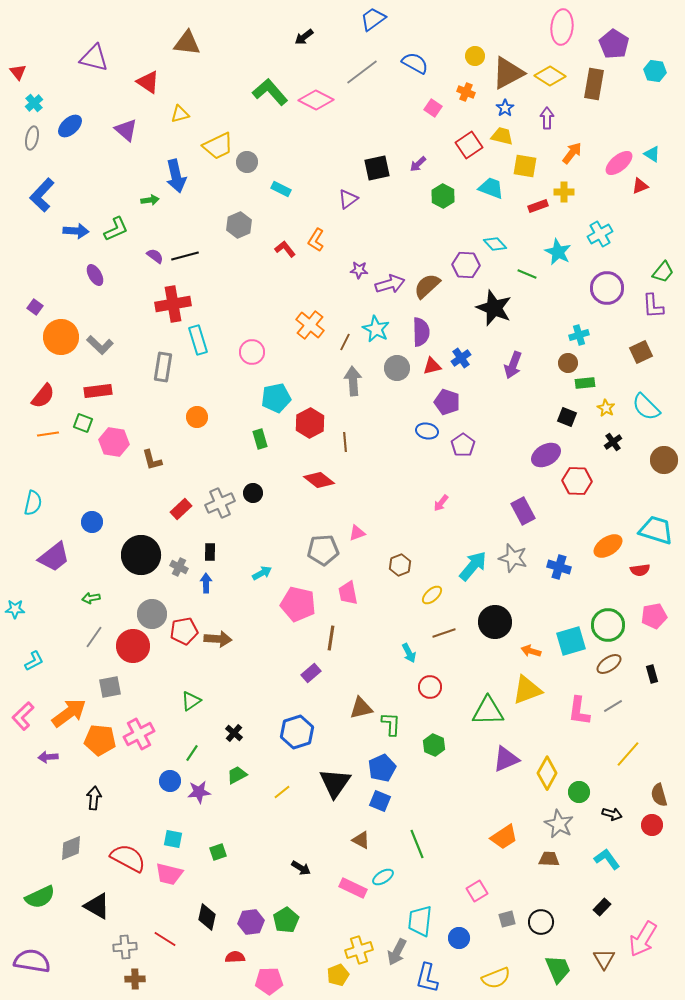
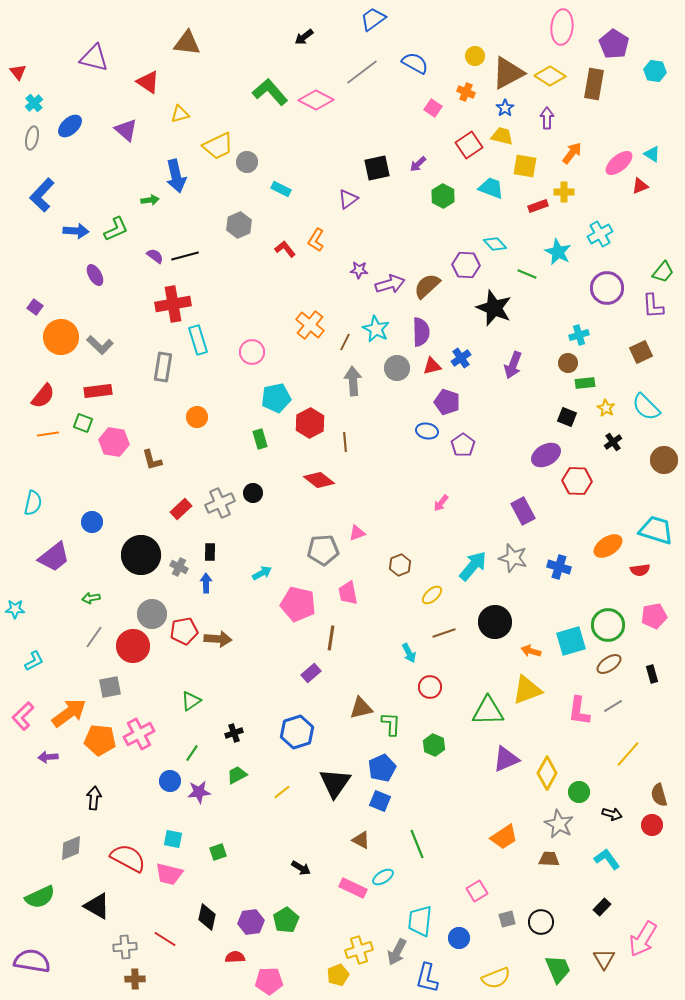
black cross at (234, 733): rotated 30 degrees clockwise
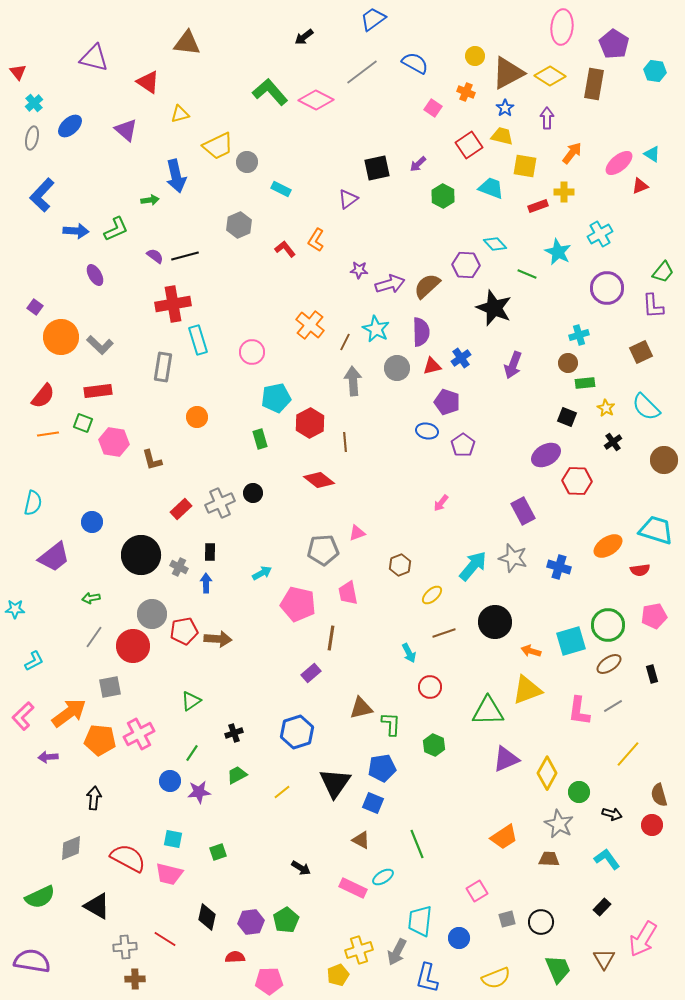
blue pentagon at (382, 768): rotated 16 degrees clockwise
blue square at (380, 801): moved 7 px left, 2 px down
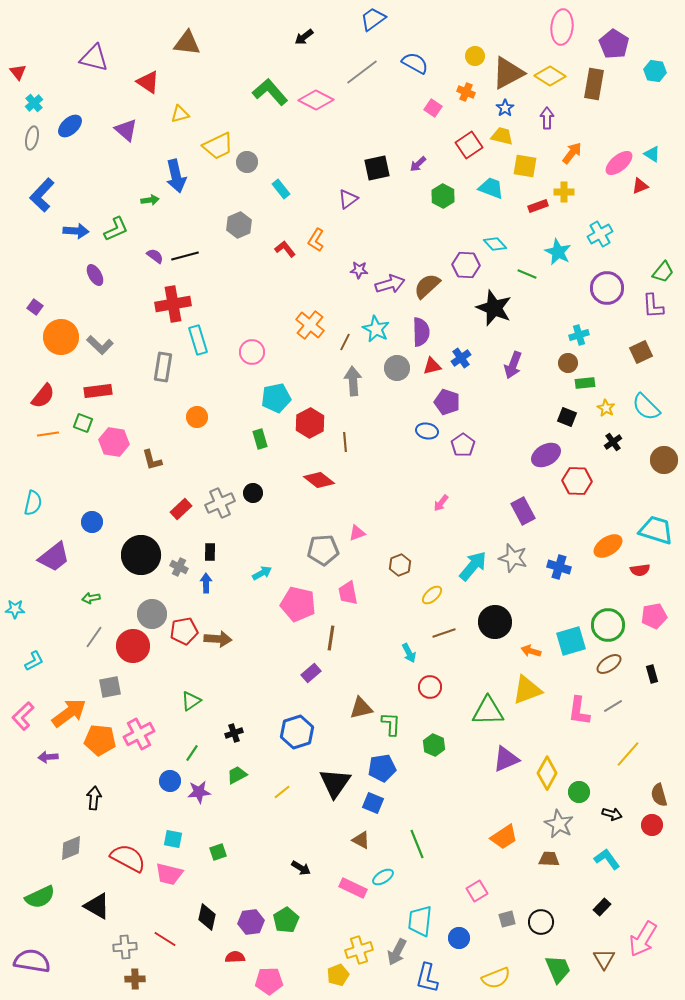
cyan rectangle at (281, 189): rotated 24 degrees clockwise
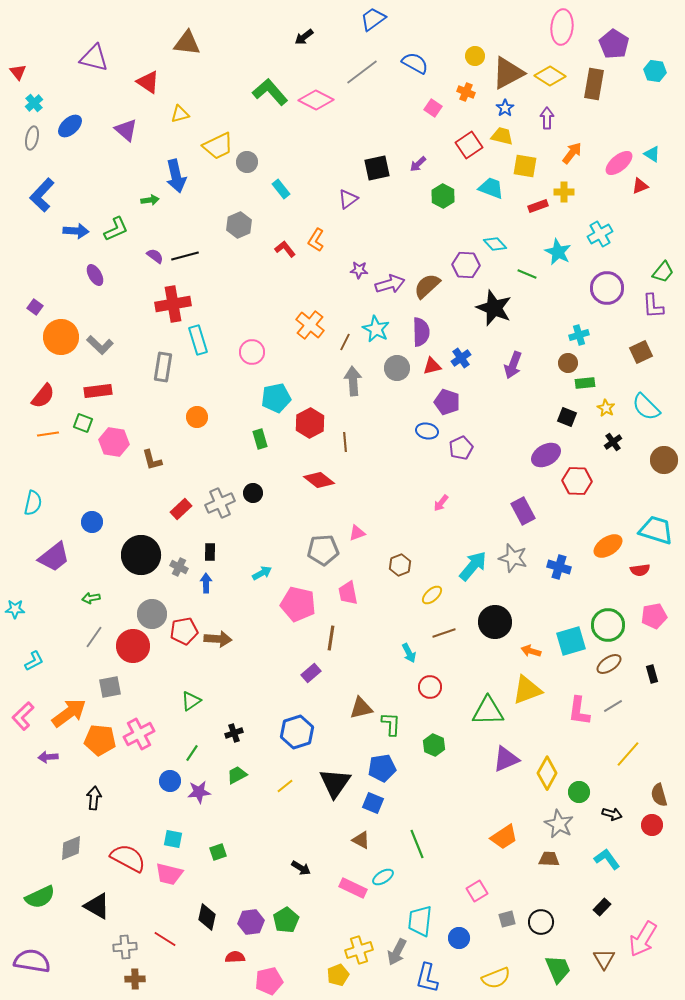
purple pentagon at (463, 445): moved 2 px left, 3 px down; rotated 10 degrees clockwise
yellow line at (282, 792): moved 3 px right, 6 px up
pink pentagon at (269, 981): rotated 12 degrees counterclockwise
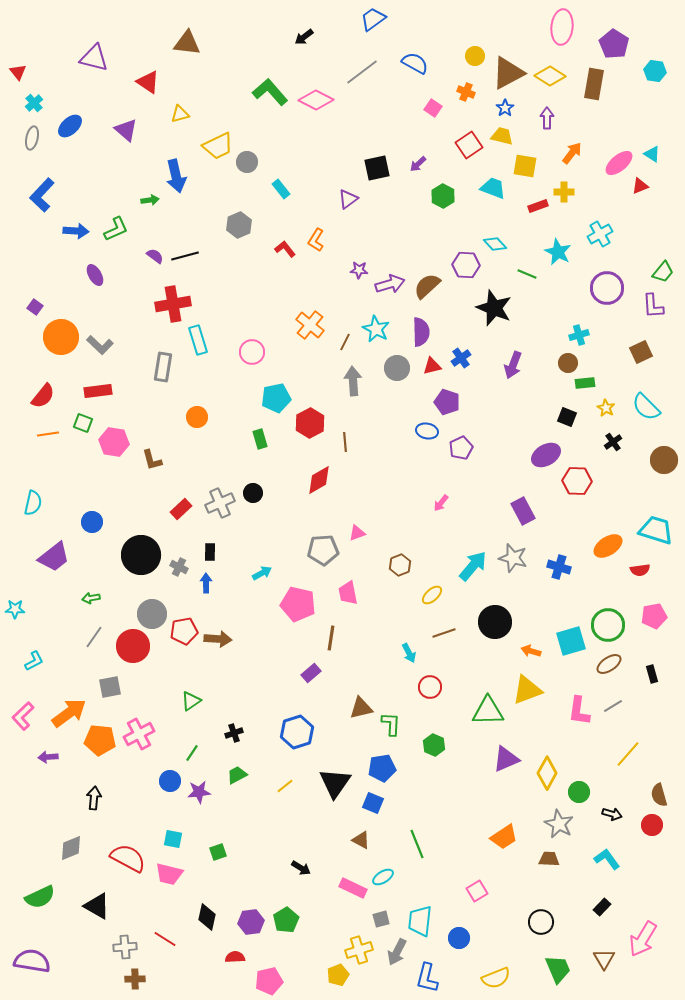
cyan trapezoid at (491, 188): moved 2 px right
red diamond at (319, 480): rotated 68 degrees counterclockwise
gray square at (507, 919): moved 126 px left
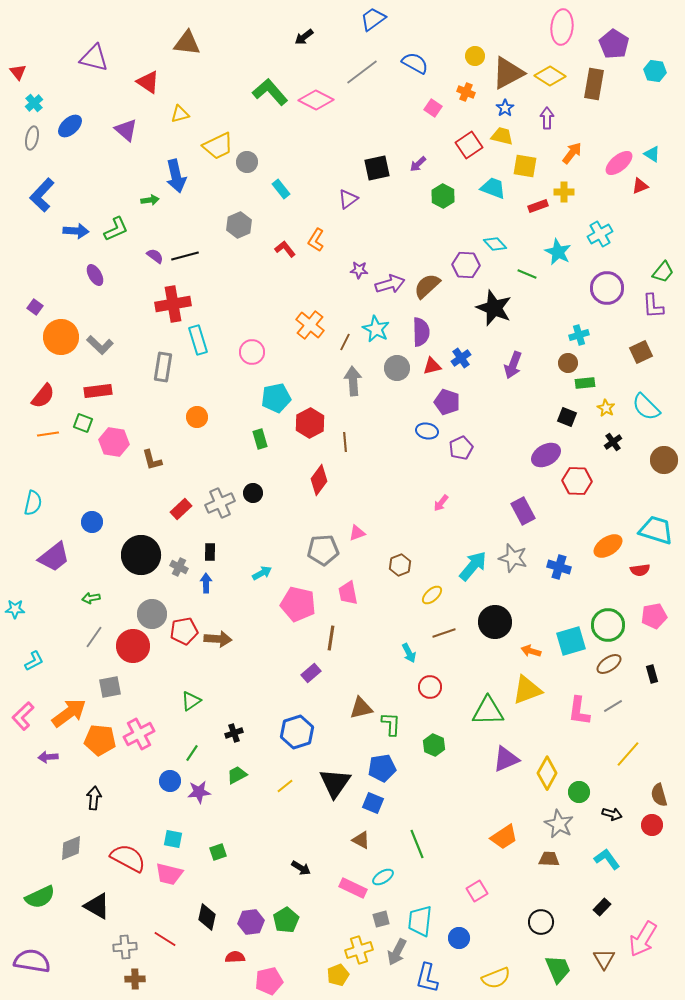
red diamond at (319, 480): rotated 24 degrees counterclockwise
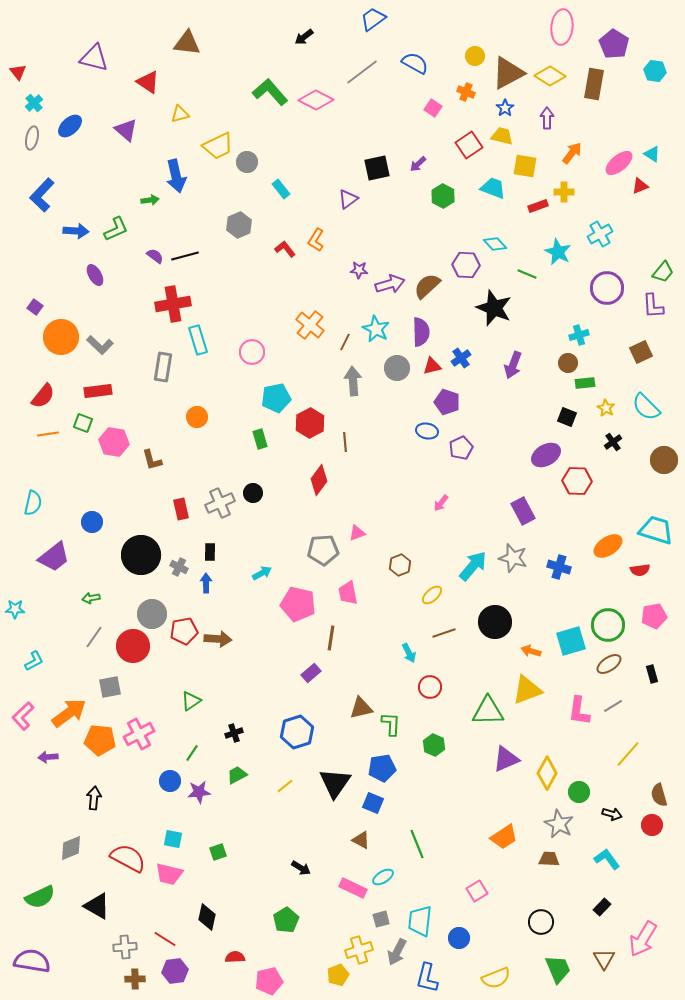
red rectangle at (181, 509): rotated 60 degrees counterclockwise
purple hexagon at (251, 922): moved 76 px left, 49 px down
